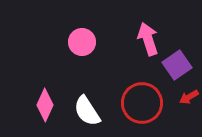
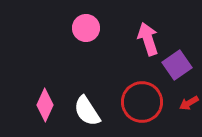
pink circle: moved 4 px right, 14 px up
red arrow: moved 6 px down
red circle: moved 1 px up
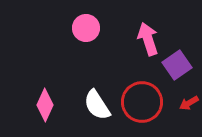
white semicircle: moved 10 px right, 6 px up
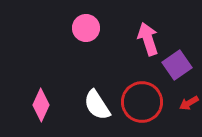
pink diamond: moved 4 px left
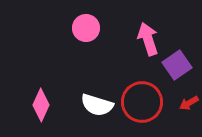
white semicircle: rotated 40 degrees counterclockwise
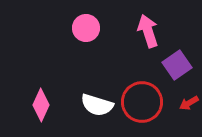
pink arrow: moved 8 px up
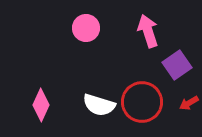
white semicircle: moved 2 px right
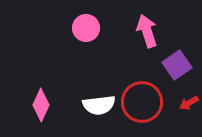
pink arrow: moved 1 px left
white semicircle: rotated 24 degrees counterclockwise
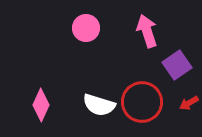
white semicircle: rotated 24 degrees clockwise
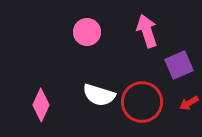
pink circle: moved 1 px right, 4 px down
purple square: moved 2 px right; rotated 12 degrees clockwise
white semicircle: moved 10 px up
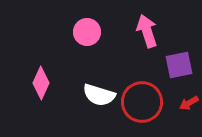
purple square: rotated 12 degrees clockwise
pink diamond: moved 22 px up
